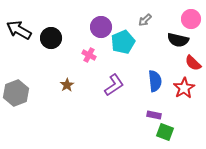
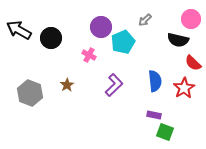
purple L-shape: rotated 10 degrees counterclockwise
gray hexagon: moved 14 px right; rotated 20 degrees counterclockwise
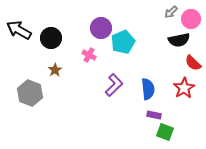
gray arrow: moved 26 px right, 8 px up
purple circle: moved 1 px down
black semicircle: moved 1 px right; rotated 25 degrees counterclockwise
blue semicircle: moved 7 px left, 8 px down
brown star: moved 12 px left, 15 px up
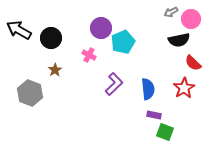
gray arrow: rotated 16 degrees clockwise
purple L-shape: moved 1 px up
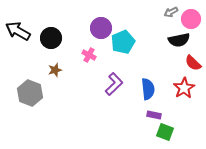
black arrow: moved 1 px left, 1 px down
brown star: rotated 16 degrees clockwise
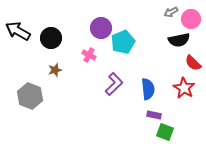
red star: rotated 10 degrees counterclockwise
gray hexagon: moved 3 px down
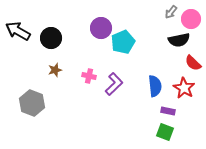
gray arrow: rotated 24 degrees counterclockwise
pink cross: moved 21 px down; rotated 16 degrees counterclockwise
blue semicircle: moved 7 px right, 3 px up
gray hexagon: moved 2 px right, 7 px down
purple rectangle: moved 14 px right, 4 px up
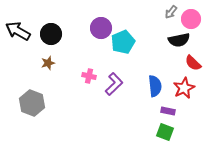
black circle: moved 4 px up
brown star: moved 7 px left, 7 px up
red star: rotated 15 degrees clockwise
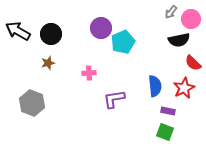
pink cross: moved 3 px up; rotated 16 degrees counterclockwise
purple L-shape: moved 15 px down; rotated 145 degrees counterclockwise
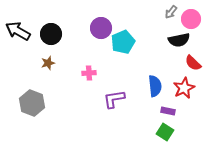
green square: rotated 12 degrees clockwise
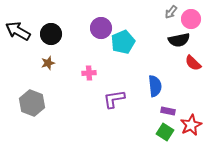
red star: moved 7 px right, 37 px down
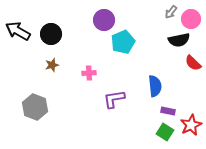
purple circle: moved 3 px right, 8 px up
brown star: moved 4 px right, 2 px down
gray hexagon: moved 3 px right, 4 px down
